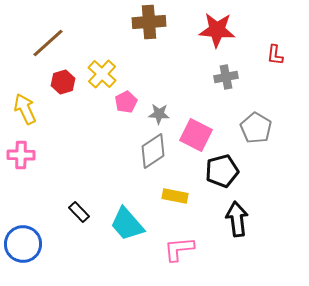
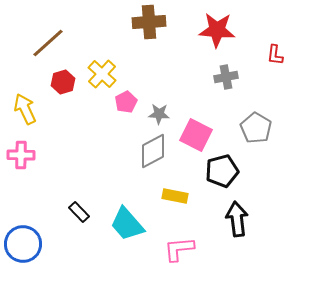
gray diamond: rotated 6 degrees clockwise
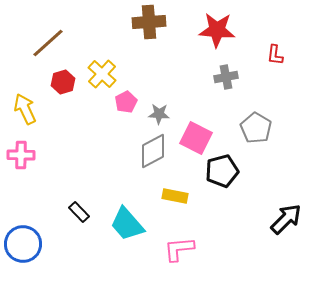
pink square: moved 3 px down
black arrow: moved 49 px right; rotated 52 degrees clockwise
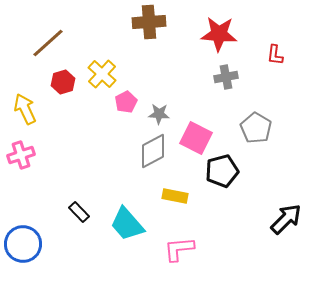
red star: moved 2 px right, 4 px down
pink cross: rotated 20 degrees counterclockwise
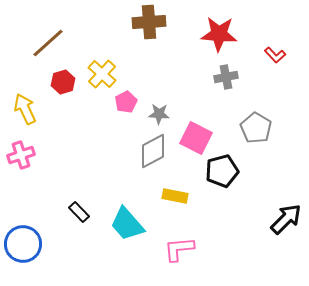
red L-shape: rotated 50 degrees counterclockwise
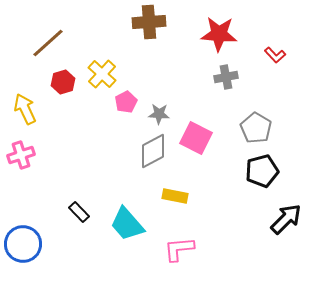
black pentagon: moved 40 px right
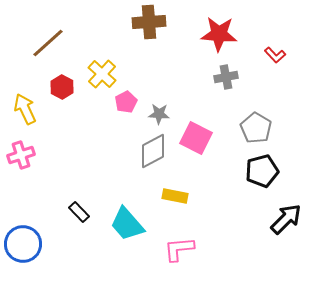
red hexagon: moved 1 px left, 5 px down; rotated 15 degrees counterclockwise
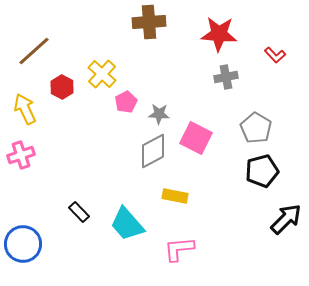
brown line: moved 14 px left, 8 px down
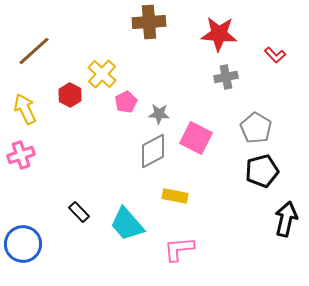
red hexagon: moved 8 px right, 8 px down
black arrow: rotated 32 degrees counterclockwise
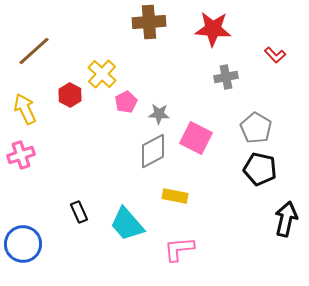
red star: moved 6 px left, 5 px up
black pentagon: moved 2 px left, 2 px up; rotated 28 degrees clockwise
black rectangle: rotated 20 degrees clockwise
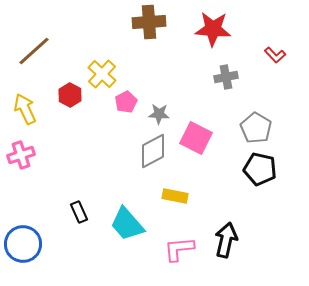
black arrow: moved 60 px left, 21 px down
